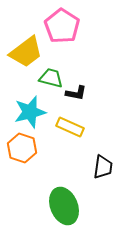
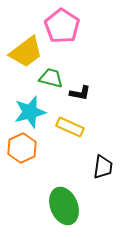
black L-shape: moved 4 px right
orange hexagon: rotated 16 degrees clockwise
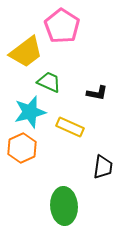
green trapezoid: moved 2 px left, 4 px down; rotated 10 degrees clockwise
black L-shape: moved 17 px right
green ellipse: rotated 18 degrees clockwise
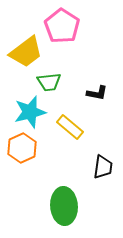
green trapezoid: rotated 150 degrees clockwise
yellow rectangle: rotated 16 degrees clockwise
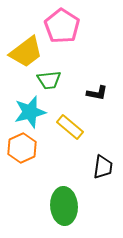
green trapezoid: moved 2 px up
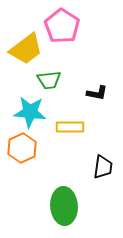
yellow trapezoid: moved 3 px up
cyan star: rotated 20 degrees clockwise
yellow rectangle: rotated 40 degrees counterclockwise
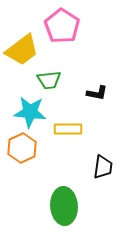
yellow trapezoid: moved 4 px left, 1 px down
yellow rectangle: moved 2 px left, 2 px down
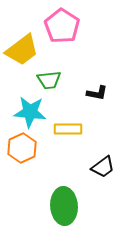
black trapezoid: rotated 45 degrees clockwise
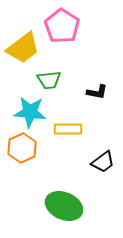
yellow trapezoid: moved 1 px right, 2 px up
black L-shape: moved 1 px up
black trapezoid: moved 5 px up
green ellipse: rotated 63 degrees counterclockwise
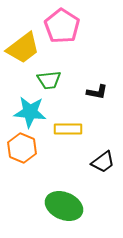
orange hexagon: rotated 12 degrees counterclockwise
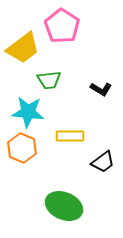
black L-shape: moved 4 px right, 3 px up; rotated 20 degrees clockwise
cyan star: moved 2 px left
yellow rectangle: moved 2 px right, 7 px down
